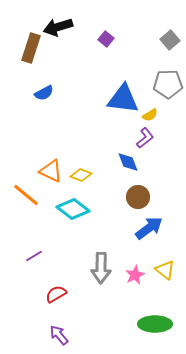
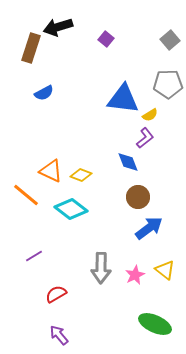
cyan diamond: moved 2 px left
green ellipse: rotated 24 degrees clockwise
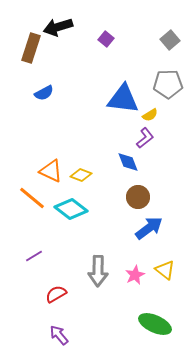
orange line: moved 6 px right, 3 px down
gray arrow: moved 3 px left, 3 px down
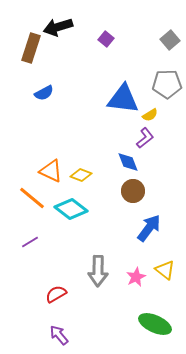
gray pentagon: moved 1 px left
brown circle: moved 5 px left, 6 px up
blue arrow: rotated 16 degrees counterclockwise
purple line: moved 4 px left, 14 px up
pink star: moved 1 px right, 2 px down
